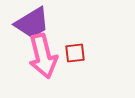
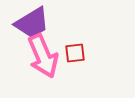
pink arrow: rotated 9 degrees counterclockwise
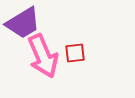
purple trapezoid: moved 9 px left
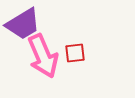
purple trapezoid: moved 1 px down
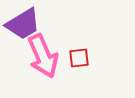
red square: moved 4 px right, 5 px down
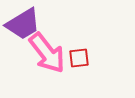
pink arrow: moved 4 px right, 3 px up; rotated 15 degrees counterclockwise
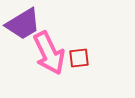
pink arrow: moved 2 px right; rotated 12 degrees clockwise
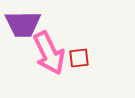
purple trapezoid: rotated 30 degrees clockwise
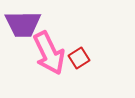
red square: rotated 25 degrees counterclockwise
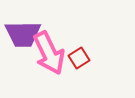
purple trapezoid: moved 10 px down
